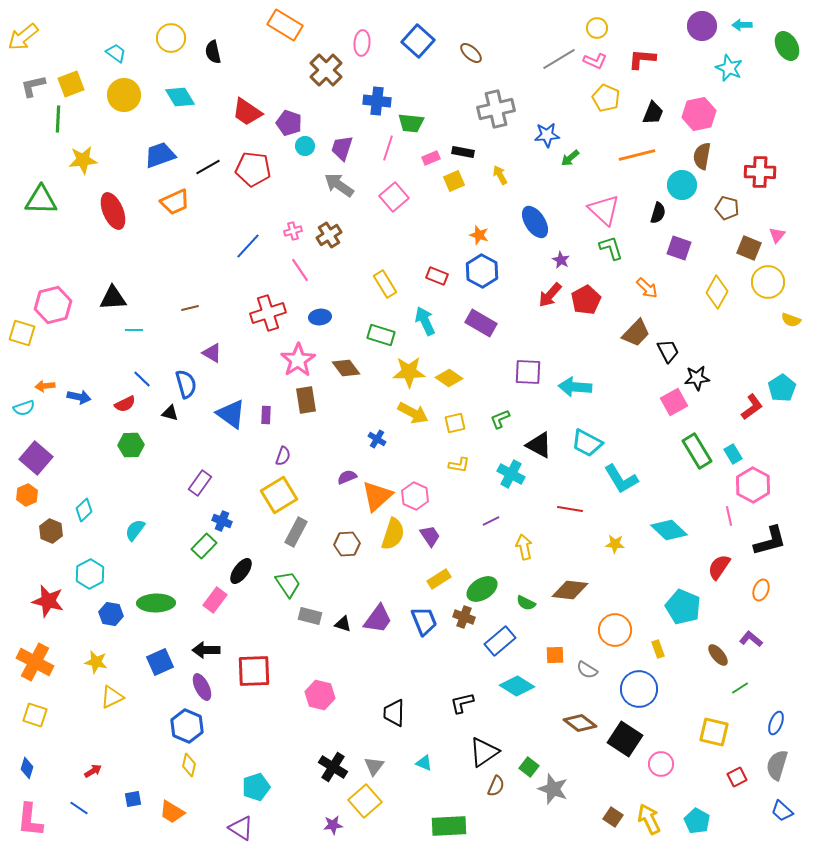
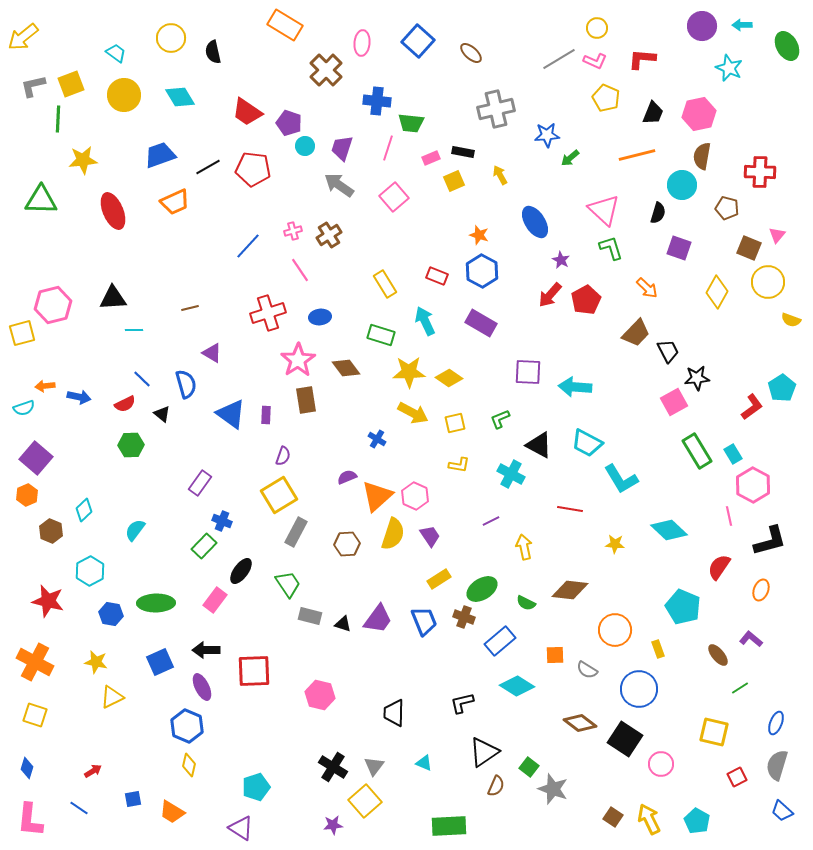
yellow square at (22, 333): rotated 32 degrees counterclockwise
black triangle at (170, 413): moved 8 px left, 1 px down; rotated 24 degrees clockwise
cyan hexagon at (90, 574): moved 3 px up
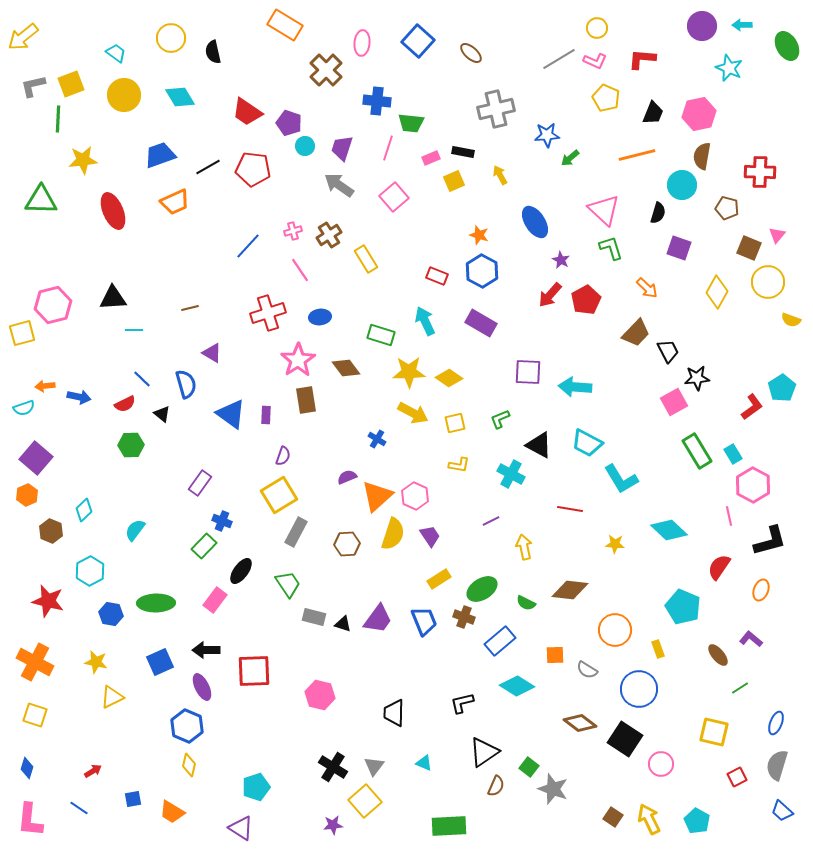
yellow rectangle at (385, 284): moved 19 px left, 25 px up
gray rectangle at (310, 616): moved 4 px right, 1 px down
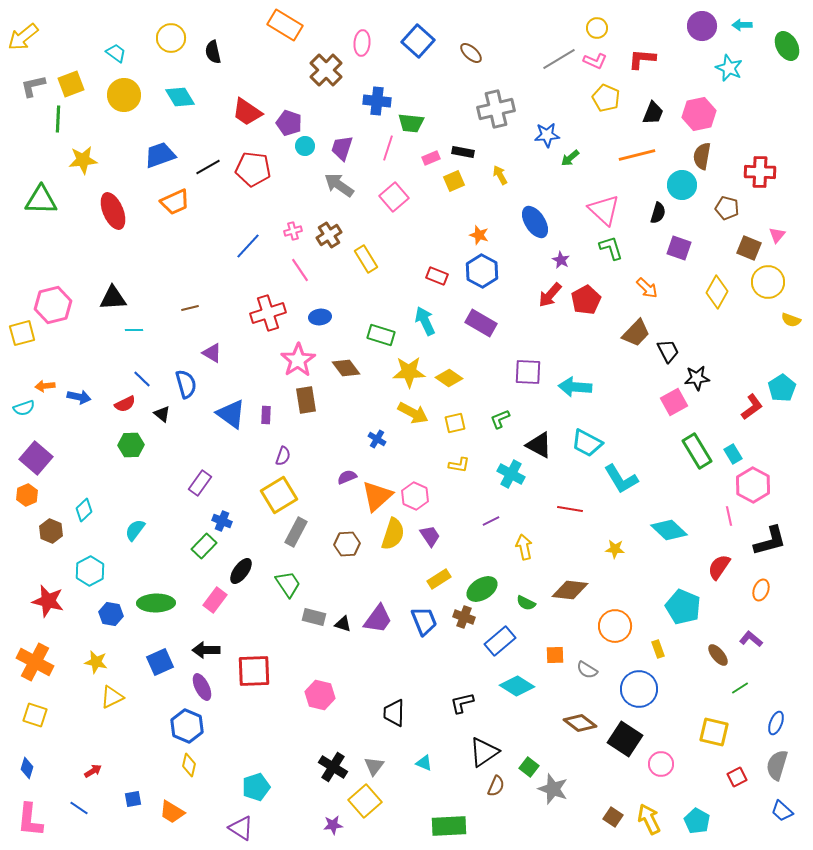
yellow star at (615, 544): moved 5 px down
orange circle at (615, 630): moved 4 px up
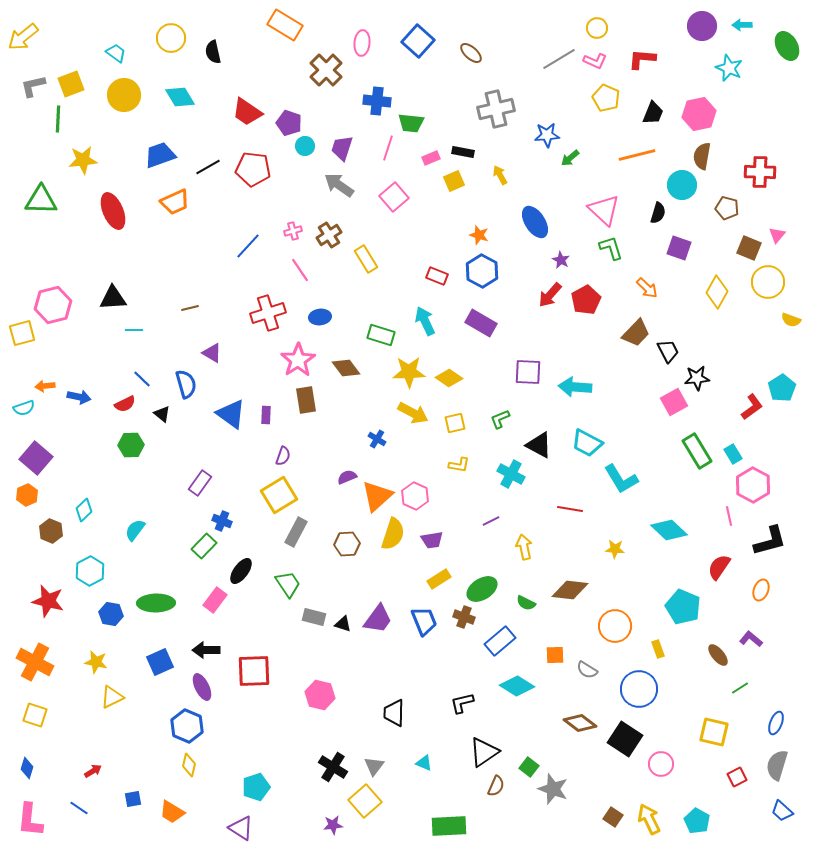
purple trapezoid at (430, 536): moved 2 px right, 4 px down; rotated 115 degrees clockwise
